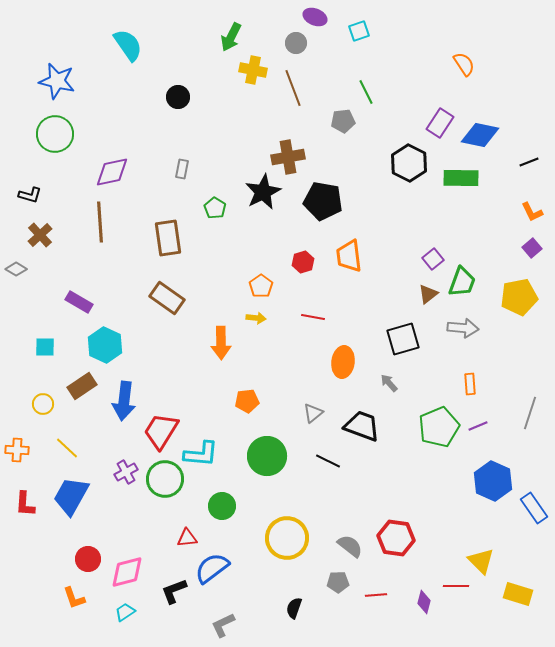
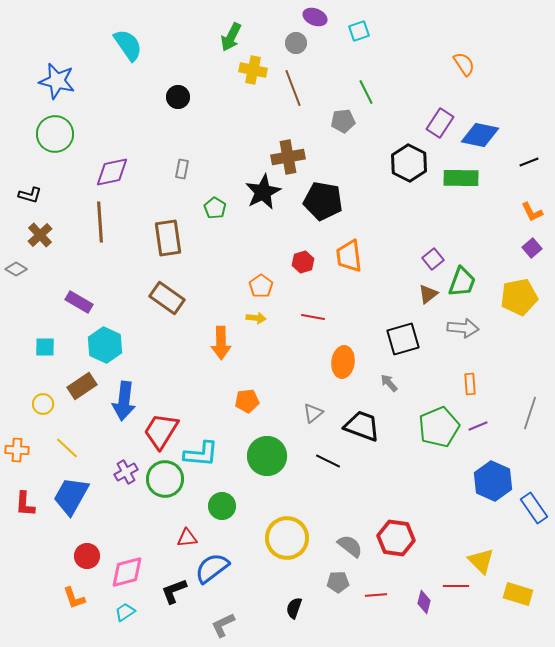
red circle at (88, 559): moved 1 px left, 3 px up
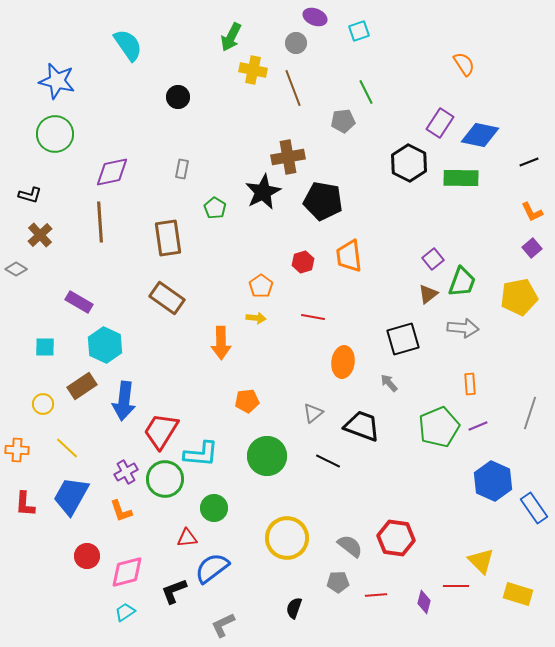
green circle at (222, 506): moved 8 px left, 2 px down
orange L-shape at (74, 598): moved 47 px right, 87 px up
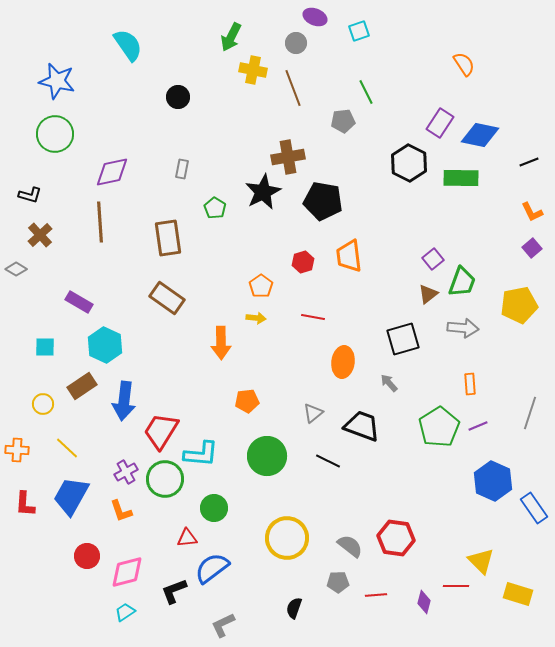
yellow pentagon at (519, 297): moved 8 px down
green pentagon at (439, 427): rotated 9 degrees counterclockwise
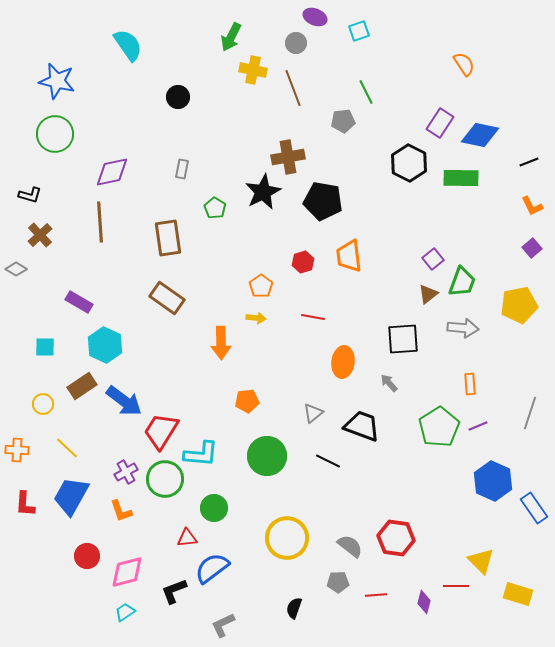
orange L-shape at (532, 212): moved 6 px up
black square at (403, 339): rotated 12 degrees clockwise
blue arrow at (124, 401): rotated 60 degrees counterclockwise
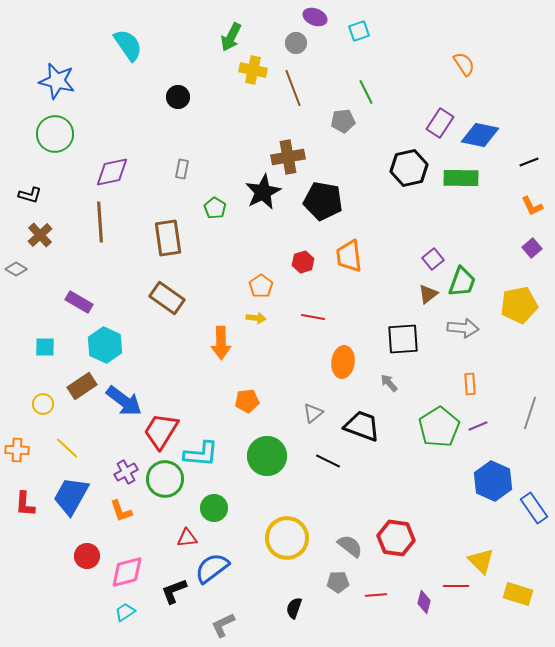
black hexagon at (409, 163): moved 5 px down; rotated 21 degrees clockwise
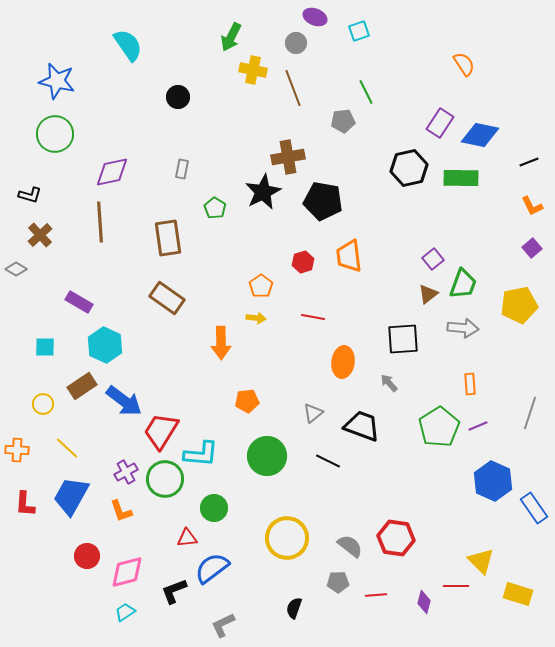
green trapezoid at (462, 282): moved 1 px right, 2 px down
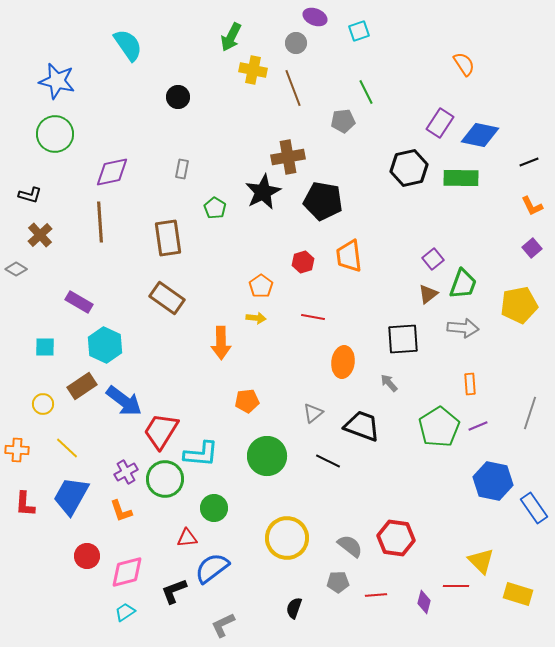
blue hexagon at (493, 481): rotated 12 degrees counterclockwise
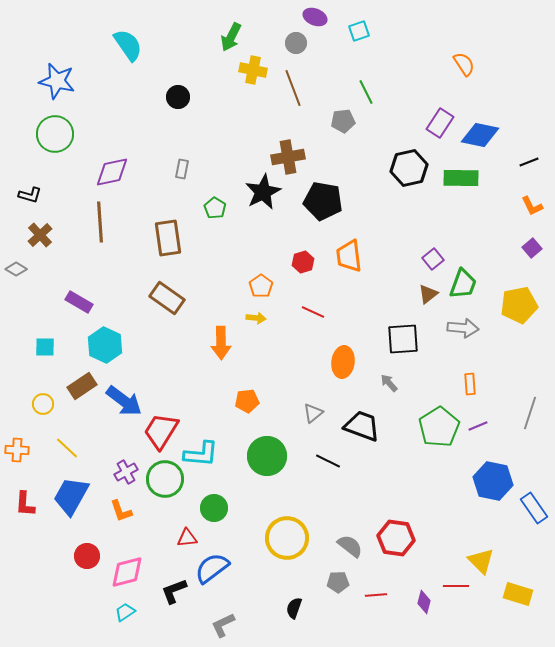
red line at (313, 317): moved 5 px up; rotated 15 degrees clockwise
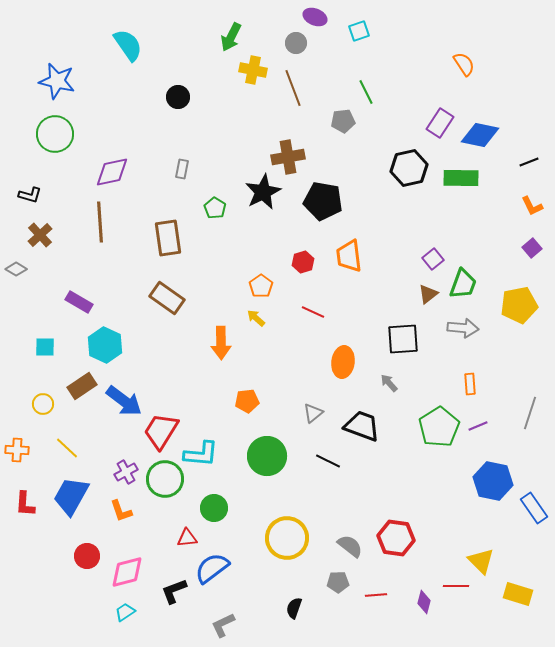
yellow arrow at (256, 318): rotated 144 degrees counterclockwise
